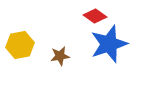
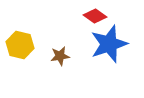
yellow hexagon: rotated 24 degrees clockwise
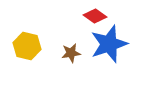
yellow hexagon: moved 7 px right, 1 px down
brown star: moved 11 px right, 3 px up
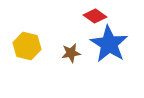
blue star: rotated 21 degrees counterclockwise
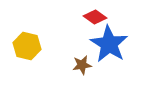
red diamond: moved 1 px down
brown star: moved 11 px right, 12 px down
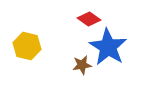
red diamond: moved 6 px left, 2 px down
blue star: moved 1 px left, 3 px down
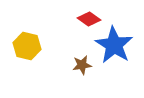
blue star: moved 6 px right, 2 px up
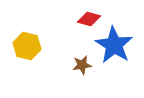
red diamond: rotated 20 degrees counterclockwise
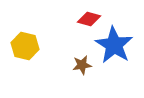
yellow hexagon: moved 2 px left
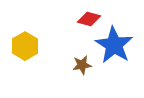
yellow hexagon: rotated 16 degrees clockwise
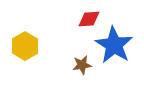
red diamond: rotated 20 degrees counterclockwise
